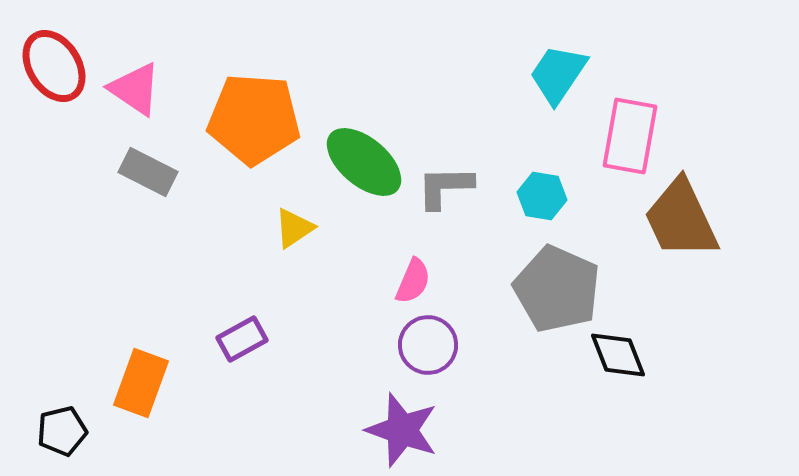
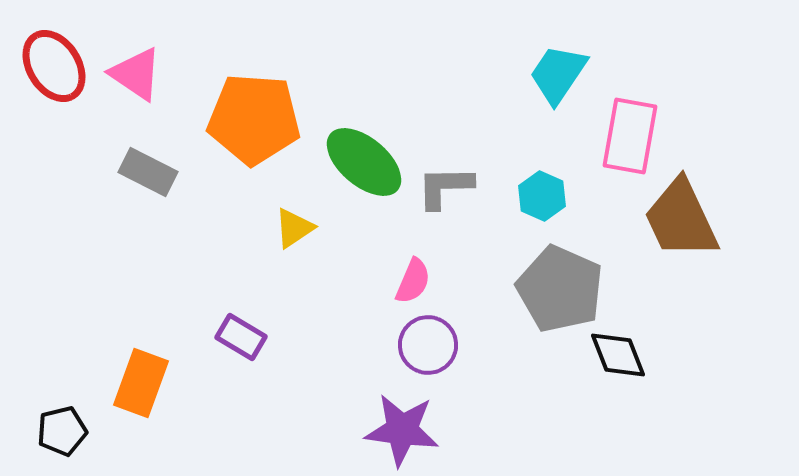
pink triangle: moved 1 px right, 15 px up
cyan hexagon: rotated 15 degrees clockwise
gray pentagon: moved 3 px right
purple rectangle: moved 1 px left, 2 px up; rotated 60 degrees clockwise
purple star: rotated 12 degrees counterclockwise
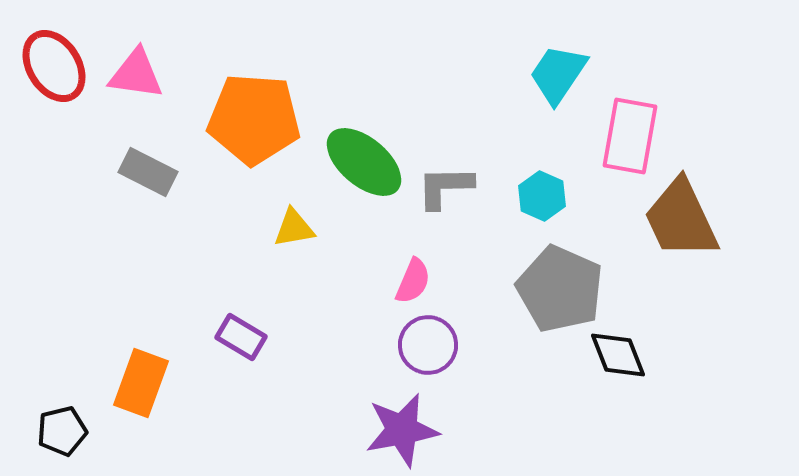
pink triangle: rotated 26 degrees counterclockwise
yellow triangle: rotated 24 degrees clockwise
purple star: rotated 18 degrees counterclockwise
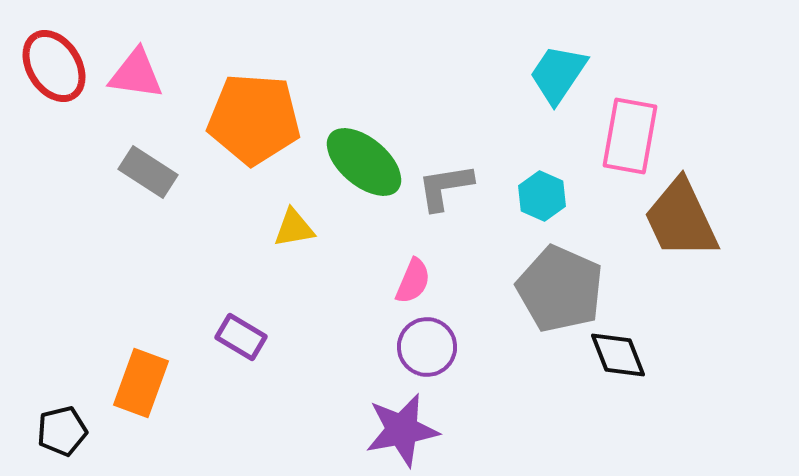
gray rectangle: rotated 6 degrees clockwise
gray L-shape: rotated 8 degrees counterclockwise
purple circle: moved 1 px left, 2 px down
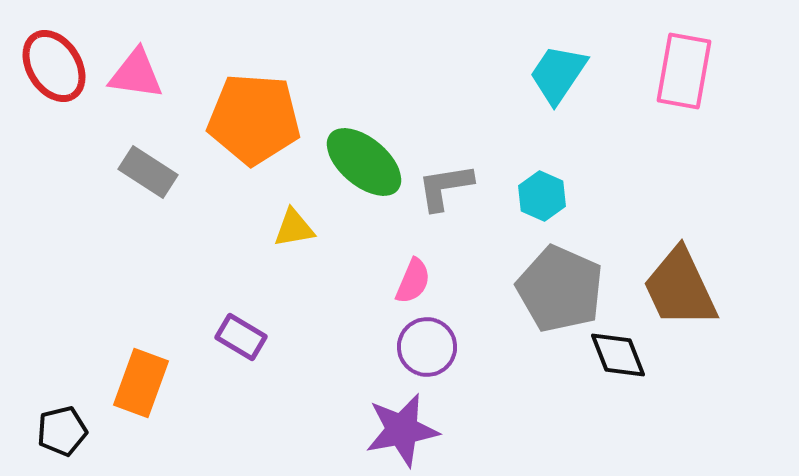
pink rectangle: moved 54 px right, 65 px up
brown trapezoid: moved 1 px left, 69 px down
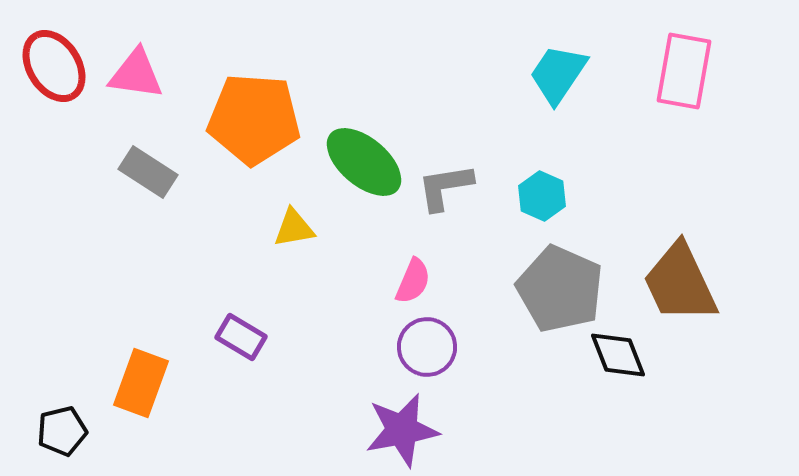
brown trapezoid: moved 5 px up
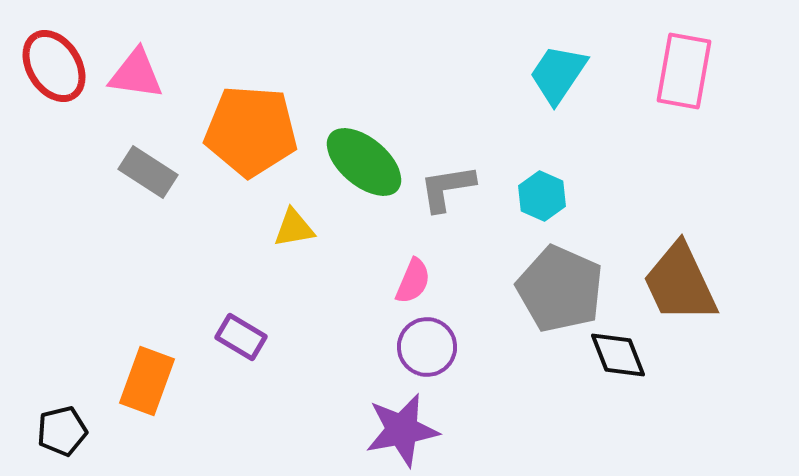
orange pentagon: moved 3 px left, 12 px down
gray L-shape: moved 2 px right, 1 px down
orange rectangle: moved 6 px right, 2 px up
